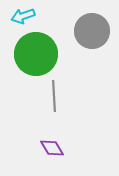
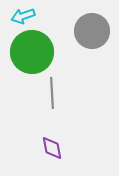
green circle: moved 4 px left, 2 px up
gray line: moved 2 px left, 3 px up
purple diamond: rotated 20 degrees clockwise
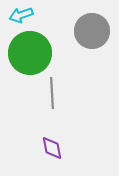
cyan arrow: moved 2 px left, 1 px up
green circle: moved 2 px left, 1 px down
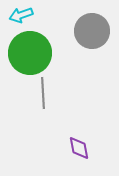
gray line: moved 9 px left
purple diamond: moved 27 px right
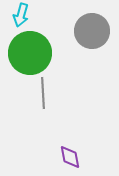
cyan arrow: rotated 55 degrees counterclockwise
purple diamond: moved 9 px left, 9 px down
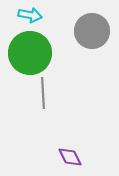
cyan arrow: moved 9 px right; rotated 95 degrees counterclockwise
purple diamond: rotated 15 degrees counterclockwise
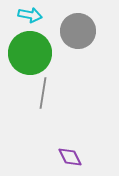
gray circle: moved 14 px left
gray line: rotated 12 degrees clockwise
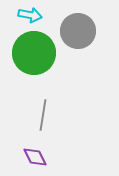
green circle: moved 4 px right
gray line: moved 22 px down
purple diamond: moved 35 px left
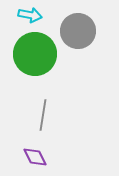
green circle: moved 1 px right, 1 px down
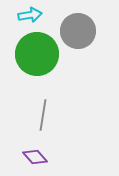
cyan arrow: rotated 20 degrees counterclockwise
green circle: moved 2 px right
purple diamond: rotated 15 degrees counterclockwise
